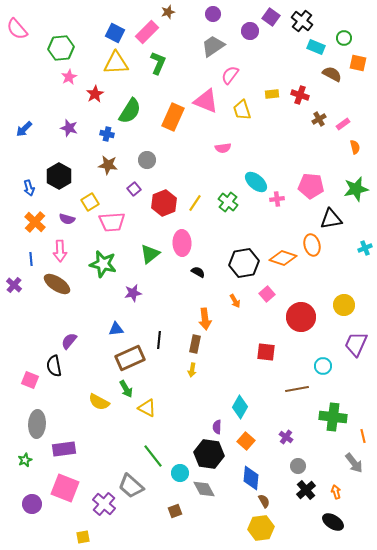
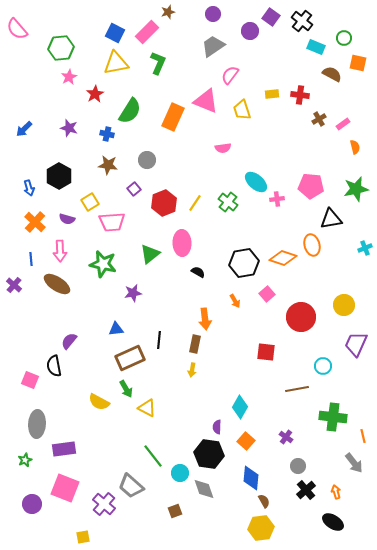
yellow triangle at (116, 63): rotated 8 degrees counterclockwise
red cross at (300, 95): rotated 12 degrees counterclockwise
gray diamond at (204, 489): rotated 10 degrees clockwise
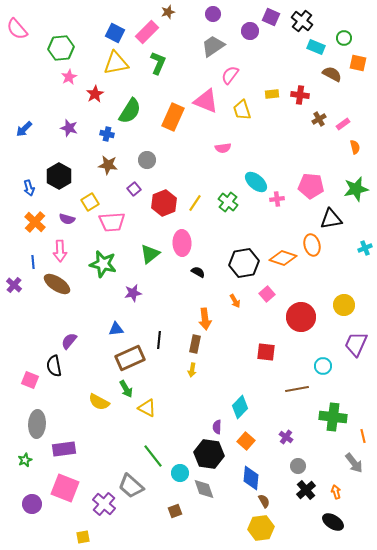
purple square at (271, 17): rotated 12 degrees counterclockwise
blue line at (31, 259): moved 2 px right, 3 px down
cyan diamond at (240, 407): rotated 15 degrees clockwise
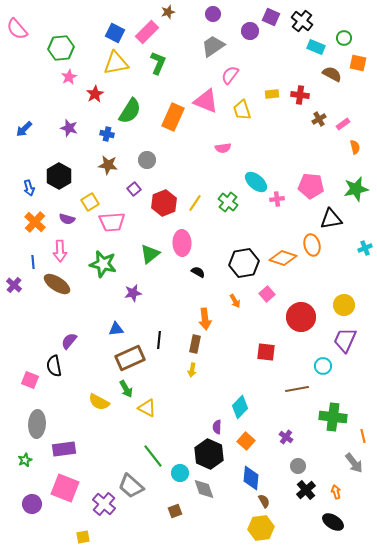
purple trapezoid at (356, 344): moved 11 px left, 4 px up
black hexagon at (209, 454): rotated 16 degrees clockwise
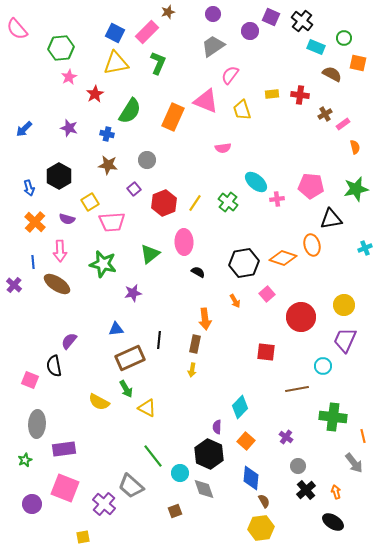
brown cross at (319, 119): moved 6 px right, 5 px up
pink ellipse at (182, 243): moved 2 px right, 1 px up
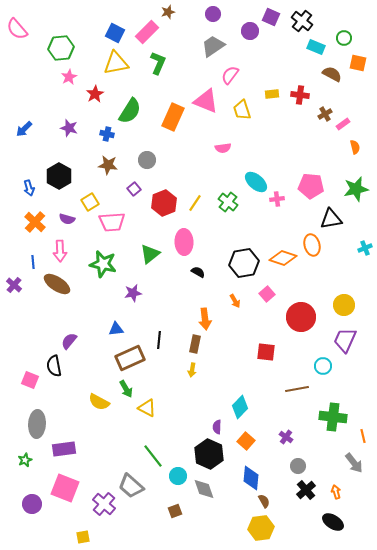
cyan circle at (180, 473): moved 2 px left, 3 px down
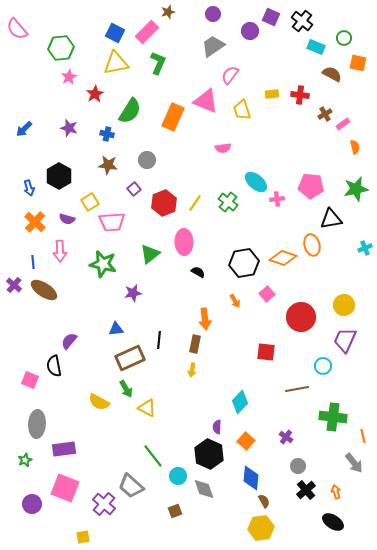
brown ellipse at (57, 284): moved 13 px left, 6 px down
cyan diamond at (240, 407): moved 5 px up
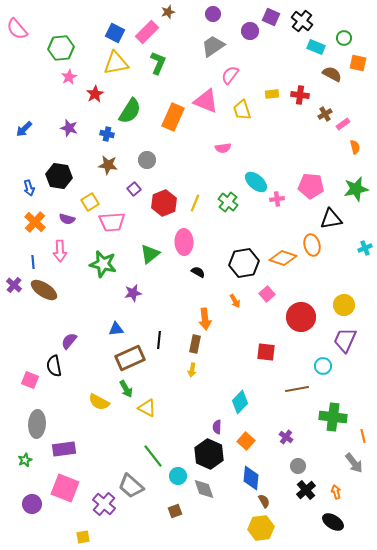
black hexagon at (59, 176): rotated 20 degrees counterclockwise
yellow line at (195, 203): rotated 12 degrees counterclockwise
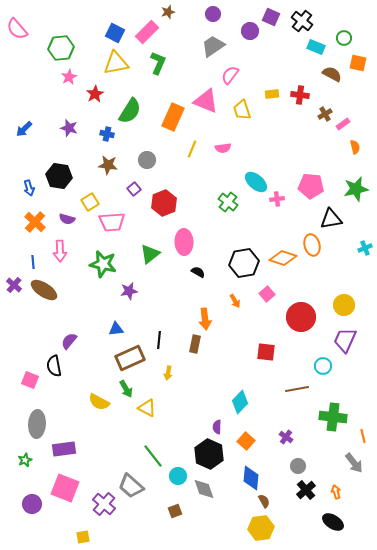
yellow line at (195, 203): moved 3 px left, 54 px up
purple star at (133, 293): moved 4 px left, 2 px up
yellow arrow at (192, 370): moved 24 px left, 3 px down
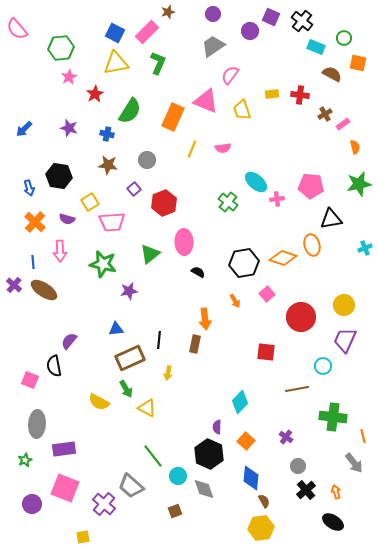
green star at (356, 189): moved 3 px right, 5 px up
